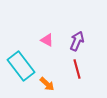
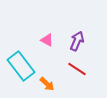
red line: rotated 42 degrees counterclockwise
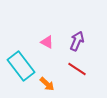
pink triangle: moved 2 px down
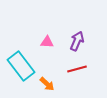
pink triangle: rotated 24 degrees counterclockwise
red line: rotated 48 degrees counterclockwise
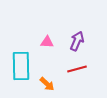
cyan rectangle: rotated 36 degrees clockwise
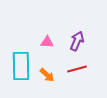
orange arrow: moved 9 px up
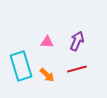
cyan rectangle: rotated 16 degrees counterclockwise
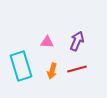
orange arrow: moved 5 px right, 4 px up; rotated 63 degrees clockwise
